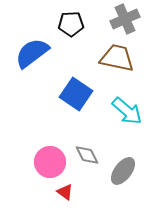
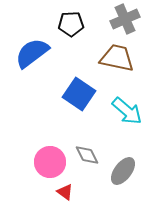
blue square: moved 3 px right
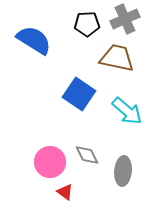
black pentagon: moved 16 px right
blue semicircle: moved 2 px right, 13 px up; rotated 69 degrees clockwise
gray ellipse: rotated 32 degrees counterclockwise
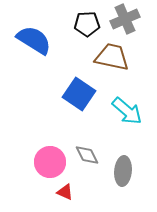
brown trapezoid: moved 5 px left, 1 px up
red triangle: rotated 12 degrees counterclockwise
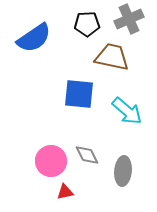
gray cross: moved 4 px right
blue semicircle: moved 2 px up; rotated 114 degrees clockwise
blue square: rotated 28 degrees counterclockwise
pink circle: moved 1 px right, 1 px up
red triangle: rotated 36 degrees counterclockwise
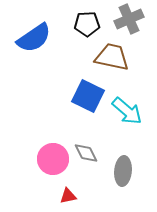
blue square: moved 9 px right, 2 px down; rotated 20 degrees clockwise
gray diamond: moved 1 px left, 2 px up
pink circle: moved 2 px right, 2 px up
red triangle: moved 3 px right, 4 px down
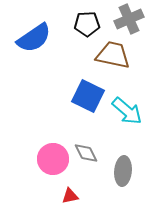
brown trapezoid: moved 1 px right, 2 px up
red triangle: moved 2 px right
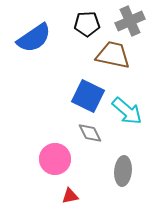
gray cross: moved 1 px right, 2 px down
gray diamond: moved 4 px right, 20 px up
pink circle: moved 2 px right
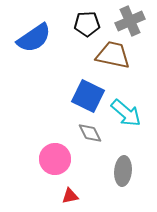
cyan arrow: moved 1 px left, 2 px down
